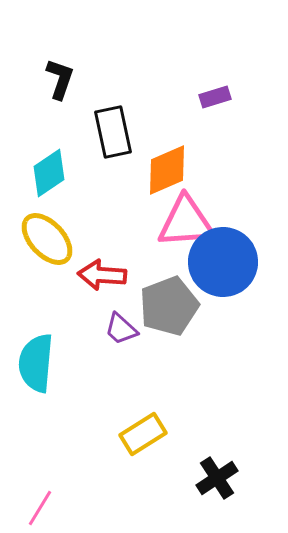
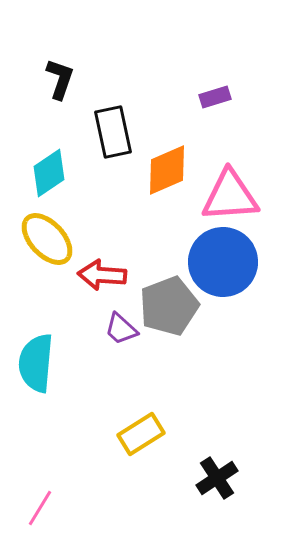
pink triangle: moved 44 px right, 26 px up
yellow rectangle: moved 2 px left
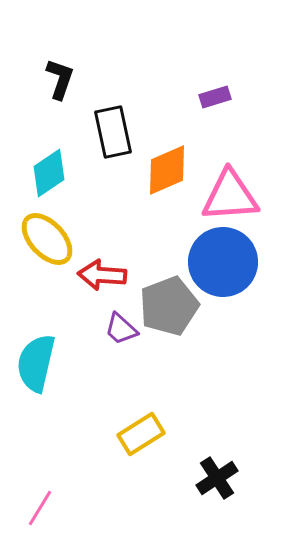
cyan semicircle: rotated 8 degrees clockwise
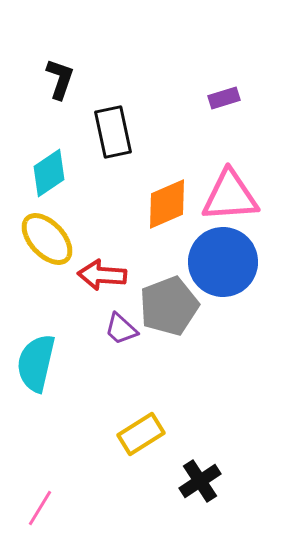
purple rectangle: moved 9 px right, 1 px down
orange diamond: moved 34 px down
black cross: moved 17 px left, 3 px down
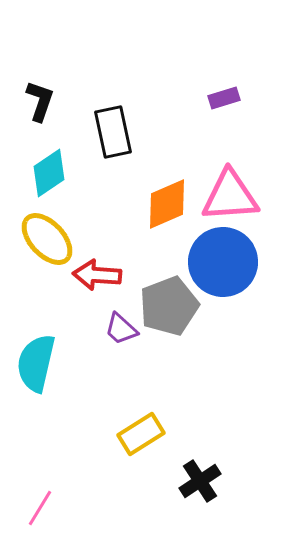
black L-shape: moved 20 px left, 22 px down
red arrow: moved 5 px left
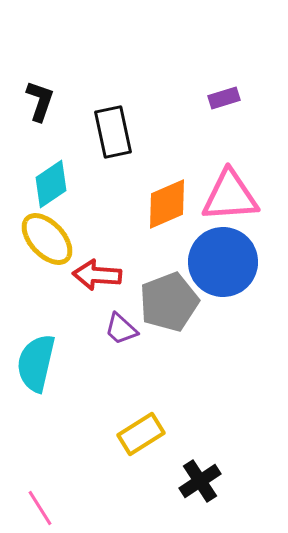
cyan diamond: moved 2 px right, 11 px down
gray pentagon: moved 4 px up
pink line: rotated 63 degrees counterclockwise
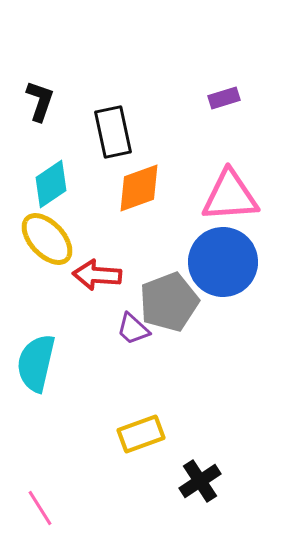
orange diamond: moved 28 px left, 16 px up; rotated 4 degrees clockwise
purple trapezoid: moved 12 px right
yellow rectangle: rotated 12 degrees clockwise
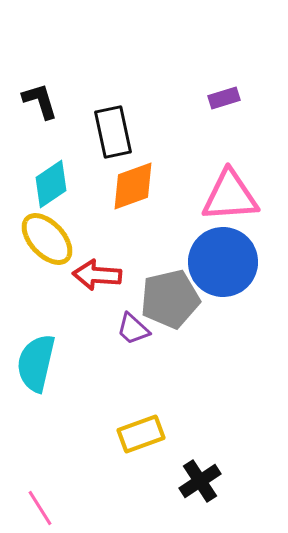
black L-shape: rotated 36 degrees counterclockwise
orange diamond: moved 6 px left, 2 px up
gray pentagon: moved 1 px right, 3 px up; rotated 8 degrees clockwise
